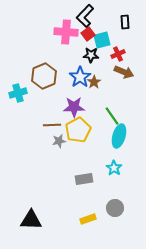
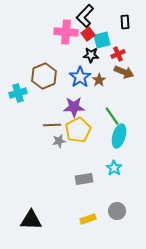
brown star: moved 5 px right, 2 px up
gray circle: moved 2 px right, 3 px down
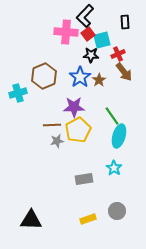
brown arrow: rotated 30 degrees clockwise
gray star: moved 2 px left
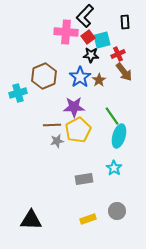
red square: moved 3 px down
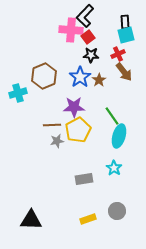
pink cross: moved 5 px right, 2 px up
cyan square: moved 24 px right, 5 px up
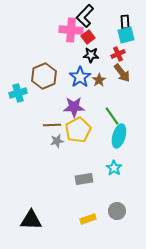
brown arrow: moved 2 px left, 1 px down
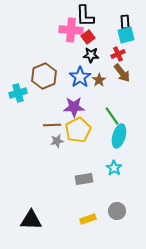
black L-shape: rotated 45 degrees counterclockwise
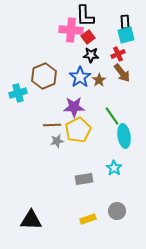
cyan ellipse: moved 5 px right; rotated 25 degrees counterclockwise
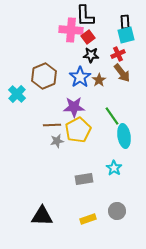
cyan cross: moved 1 px left, 1 px down; rotated 30 degrees counterclockwise
black triangle: moved 11 px right, 4 px up
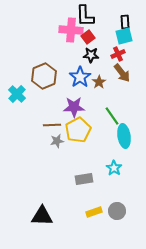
cyan square: moved 2 px left, 1 px down
brown star: moved 2 px down
yellow rectangle: moved 6 px right, 7 px up
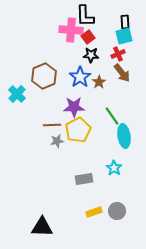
black triangle: moved 11 px down
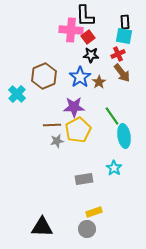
cyan square: rotated 24 degrees clockwise
gray circle: moved 30 px left, 18 px down
